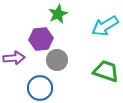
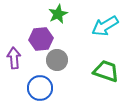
purple arrow: rotated 90 degrees counterclockwise
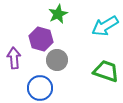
purple hexagon: rotated 20 degrees clockwise
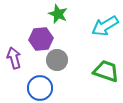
green star: rotated 24 degrees counterclockwise
purple hexagon: rotated 20 degrees counterclockwise
purple arrow: rotated 10 degrees counterclockwise
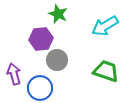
purple arrow: moved 16 px down
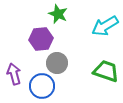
gray circle: moved 3 px down
blue circle: moved 2 px right, 2 px up
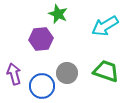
gray circle: moved 10 px right, 10 px down
